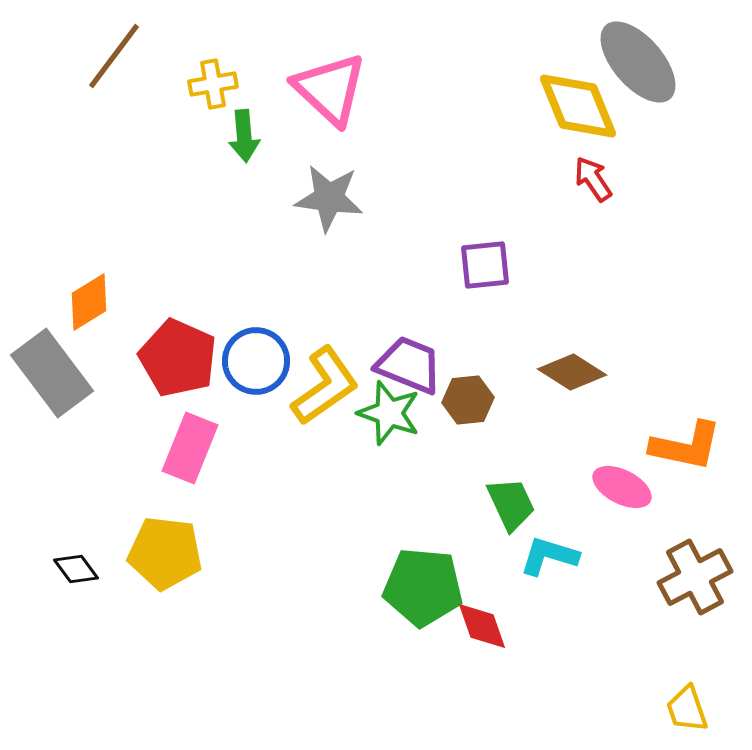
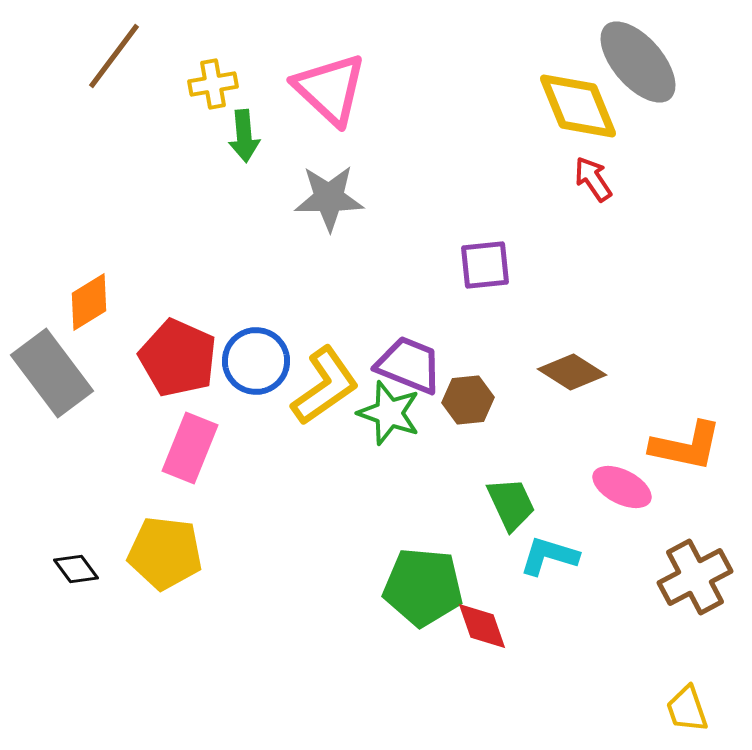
gray star: rotated 8 degrees counterclockwise
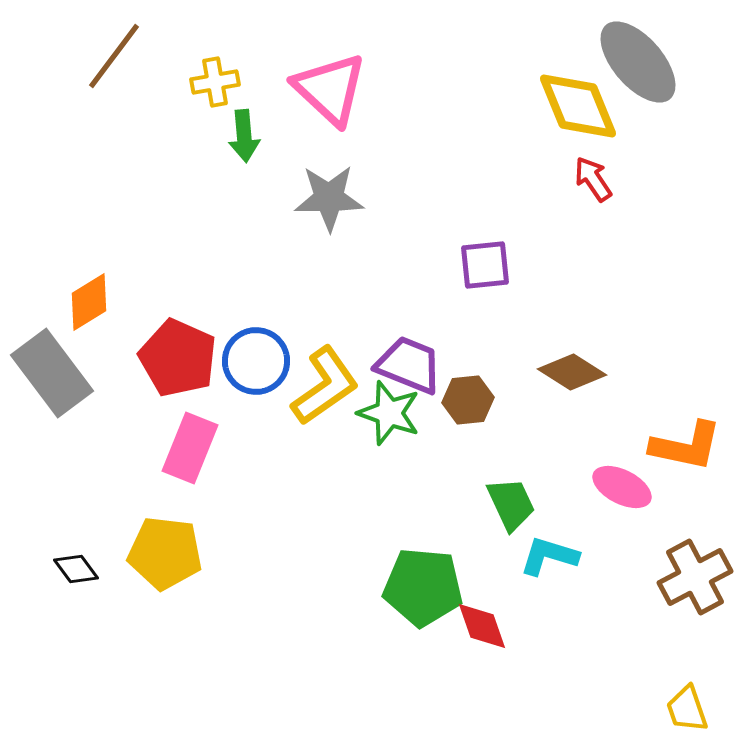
yellow cross: moved 2 px right, 2 px up
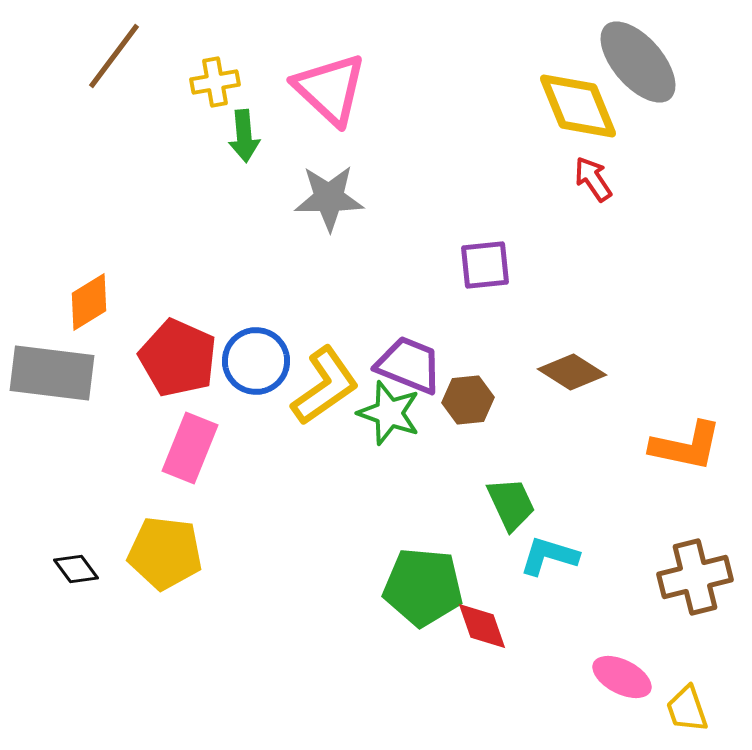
gray rectangle: rotated 46 degrees counterclockwise
pink ellipse: moved 190 px down
brown cross: rotated 14 degrees clockwise
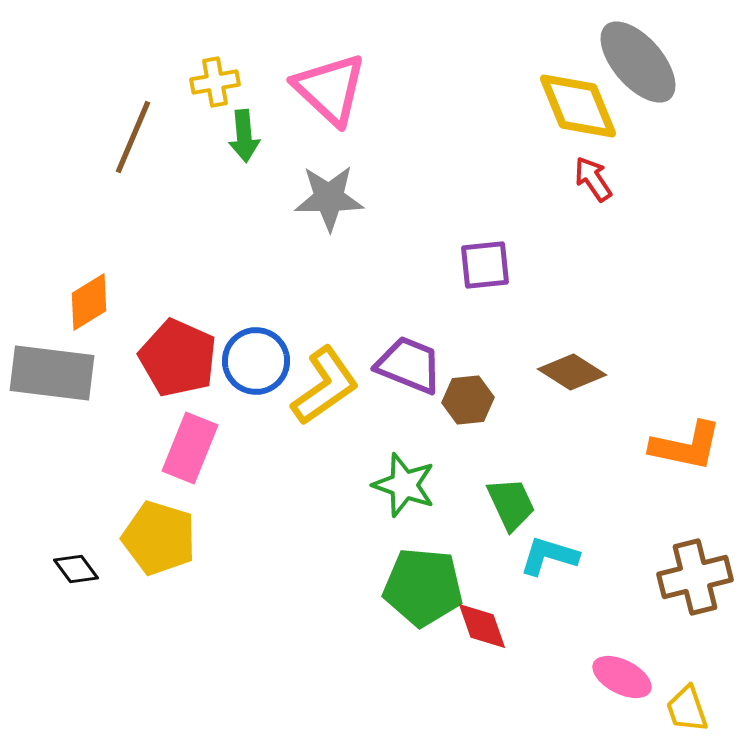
brown line: moved 19 px right, 81 px down; rotated 14 degrees counterclockwise
green star: moved 15 px right, 72 px down
yellow pentagon: moved 6 px left, 15 px up; rotated 10 degrees clockwise
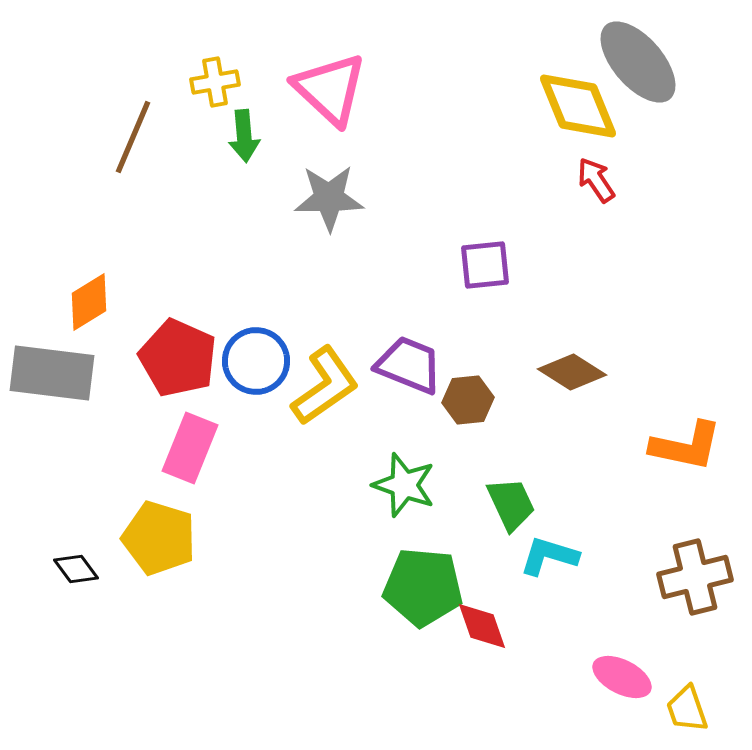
red arrow: moved 3 px right, 1 px down
